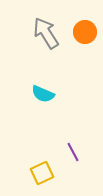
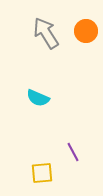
orange circle: moved 1 px right, 1 px up
cyan semicircle: moved 5 px left, 4 px down
yellow square: rotated 20 degrees clockwise
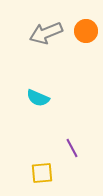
gray arrow: rotated 80 degrees counterclockwise
purple line: moved 1 px left, 4 px up
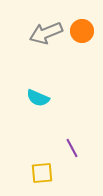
orange circle: moved 4 px left
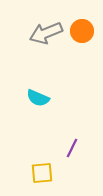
purple line: rotated 54 degrees clockwise
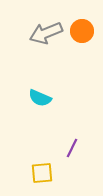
cyan semicircle: moved 2 px right
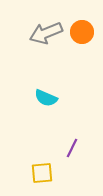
orange circle: moved 1 px down
cyan semicircle: moved 6 px right
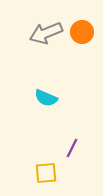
yellow square: moved 4 px right
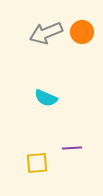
purple line: rotated 60 degrees clockwise
yellow square: moved 9 px left, 10 px up
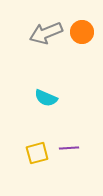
purple line: moved 3 px left
yellow square: moved 10 px up; rotated 10 degrees counterclockwise
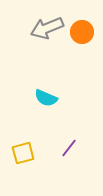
gray arrow: moved 1 px right, 5 px up
purple line: rotated 48 degrees counterclockwise
yellow square: moved 14 px left
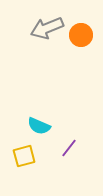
orange circle: moved 1 px left, 3 px down
cyan semicircle: moved 7 px left, 28 px down
yellow square: moved 1 px right, 3 px down
